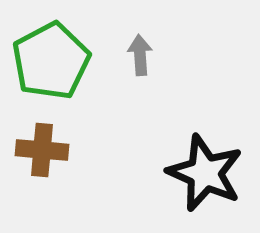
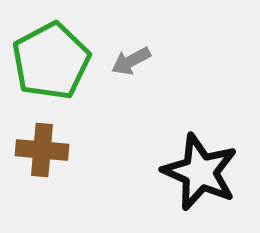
gray arrow: moved 9 px left, 6 px down; rotated 114 degrees counterclockwise
black star: moved 5 px left, 1 px up
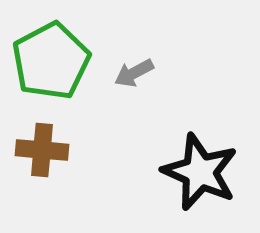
gray arrow: moved 3 px right, 12 px down
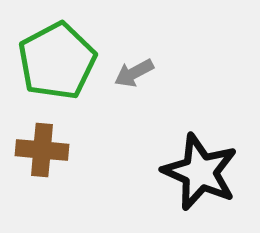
green pentagon: moved 6 px right
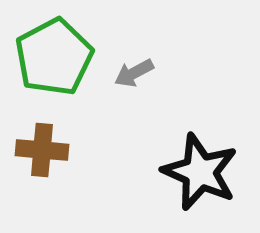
green pentagon: moved 3 px left, 4 px up
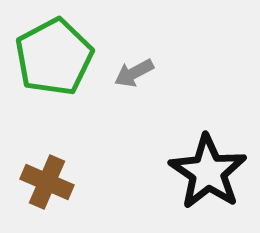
brown cross: moved 5 px right, 32 px down; rotated 18 degrees clockwise
black star: moved 8 px right; rotated 10 degrees clockwise
